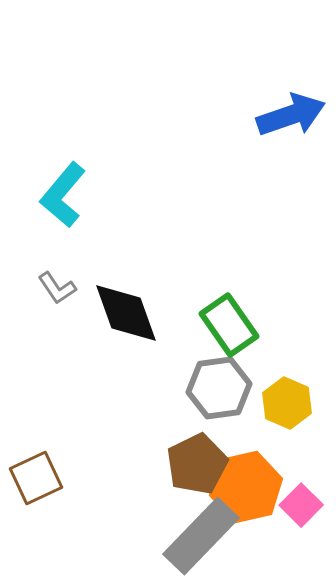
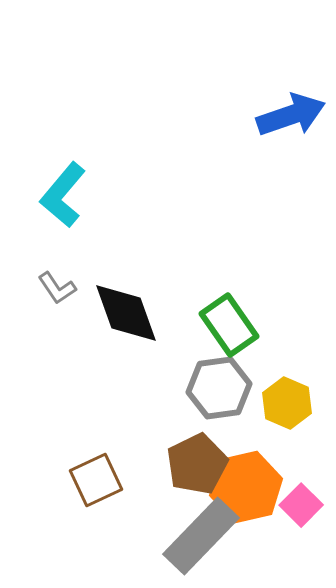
brown square: moved 60 px right, 2 px down
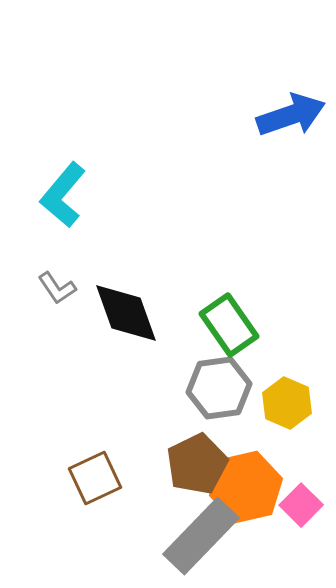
brown square: moved 1 px left, 2 px up
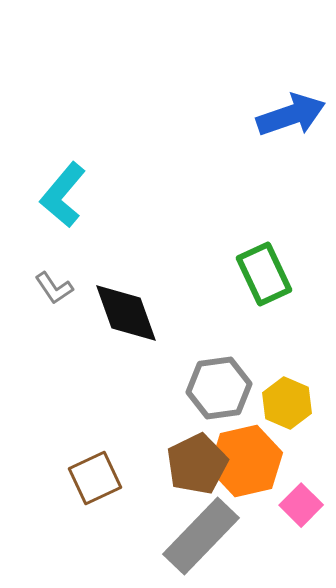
gray L-shape: moved 3 px left
green rectangle: moved 35 px right, 51 px up; rotated 10 degrees clockwise
orange hexagon: moved 26 px up
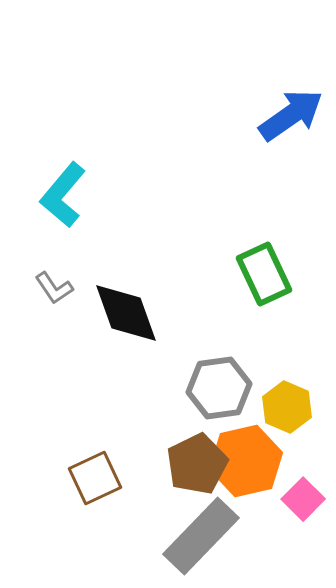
blue arrow: rotated 16 degrees counterclockwise
yellow hexagon: moved 4 px down
pink square: moved 2 px right, 6 px up
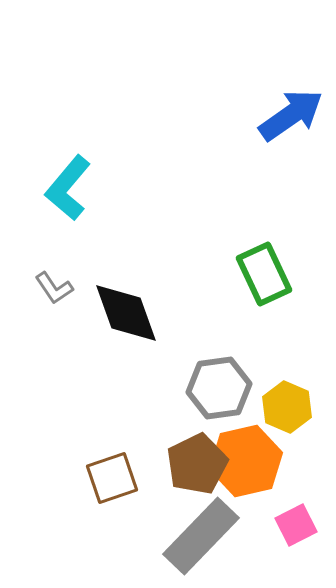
cyan L-shape: moved 5 px right, 7 px up
brown square: moved 17 px right; rotated 6 degrees clockwise
pink square: moved 7 px left, 26 px down; rotated 18 degrees clockwise
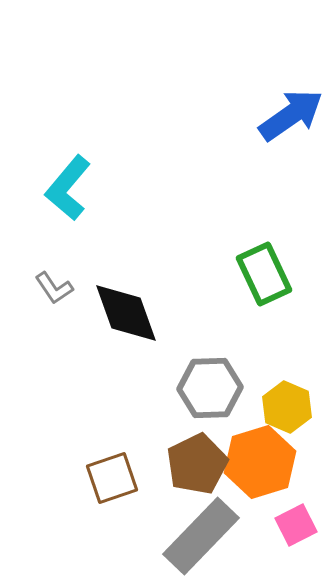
gray hexagon: moved 9 px left; rotated 6 degrees clockwise
orange hexagon: moved 14 px right, 1 px down; rotated 4 degrees counterclockwise
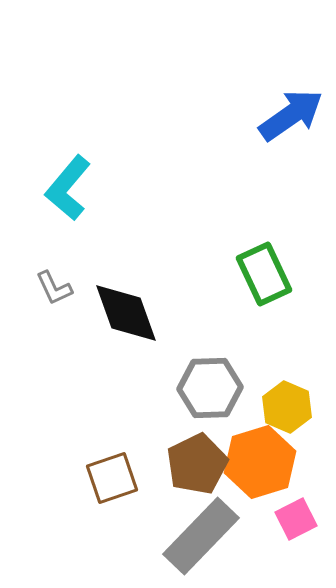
gray L-shape: rotated 9 degrees clockwise
pink square: moved 6 px up
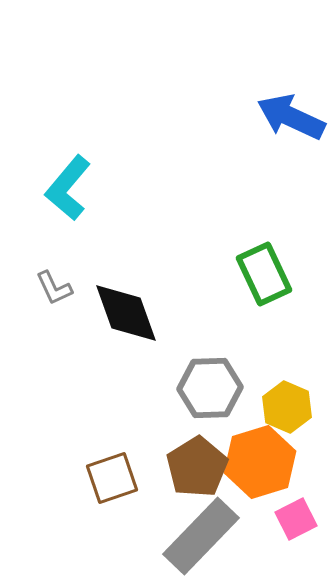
blue arrow: moved 2 px down; rotated 120 degrees counterclockwise
brown pentagon: moved 3 px down; rotated 6 degrees counterclockwise
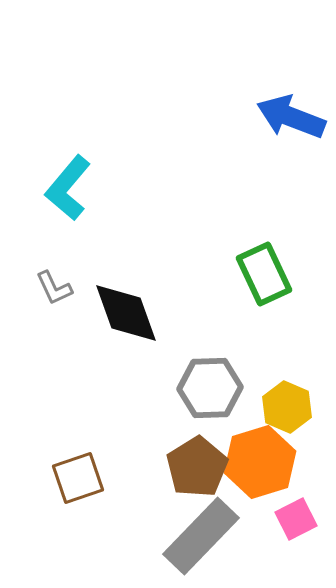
blue arrow: rotated 4 degrees counterclockwise
brown square: moved 34 px left
